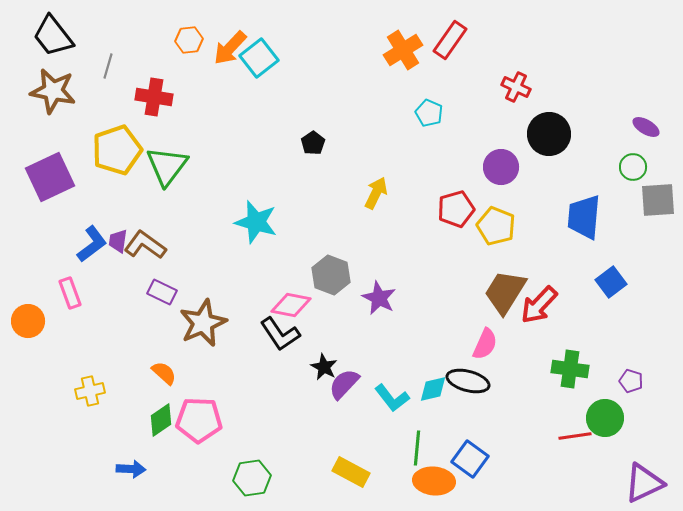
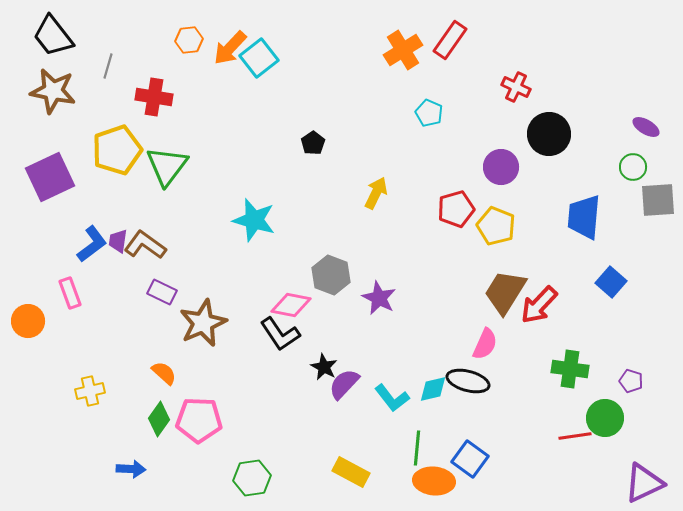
cyan star at (256, 222): moved 2 px left, 2 px up
blue square at (611, 282): rotated 12 degrees counterclockwise
green diamond at (161, 420): moved 2 px left, 1 px up; rotated 20 degrees counterclockwise
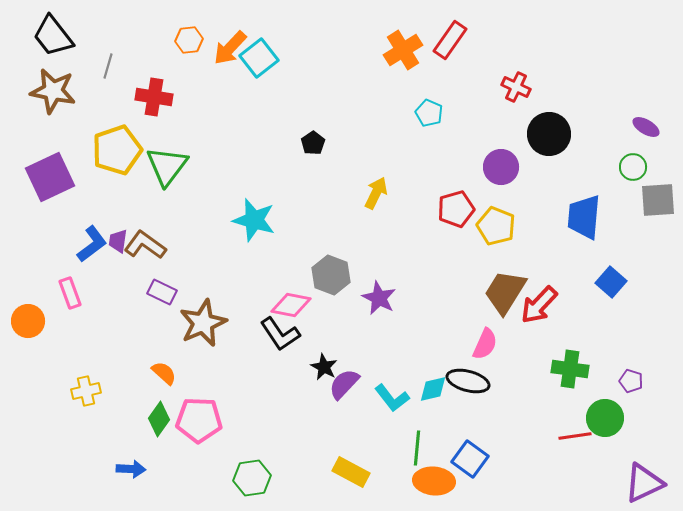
yellow cross at (90, 391): moved 4 px left
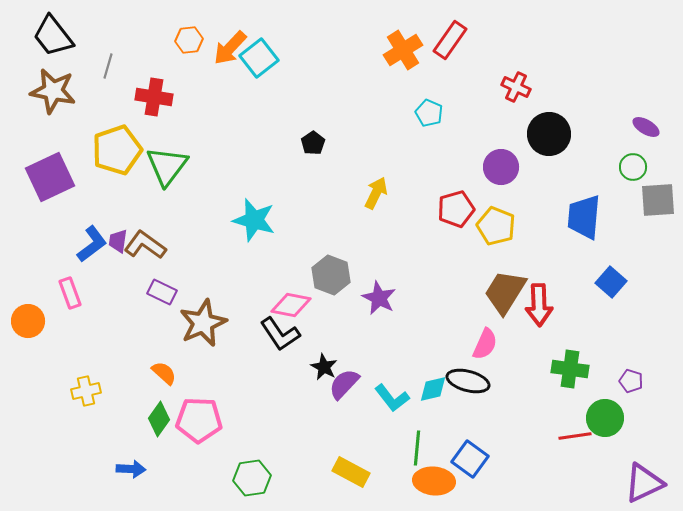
red arrow at (539, 305): rotated 45 degrees counterclockwise
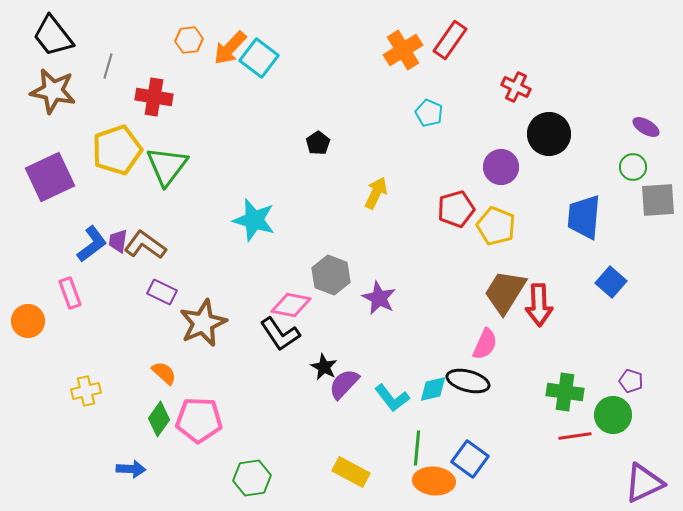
cyan square at (259, 58): rotated 15 degrees counterclockwise
black pentagon at (313, 143): moved 5 px right
green cross at (570, 369): moved 5 px left, 23 px down
green circle at (605, 418): moved 8 px right, 3 px up
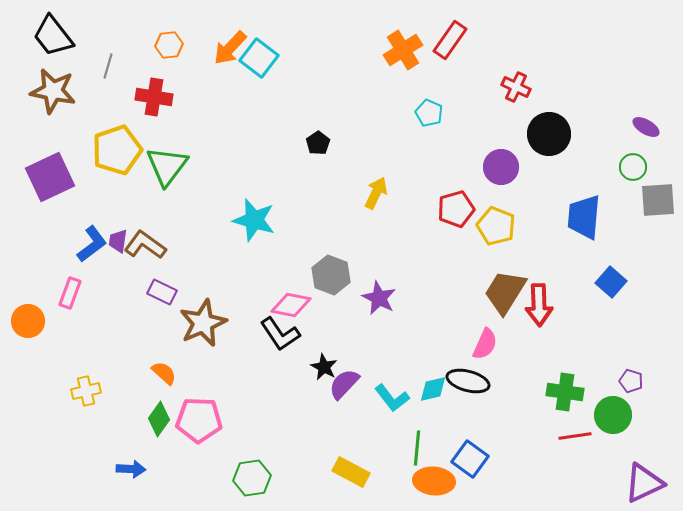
orange hexagon at (189, 40): moved 20 px left, 5 px down
pink rectangle at (70, 293): rotated 40 degrees clockwise
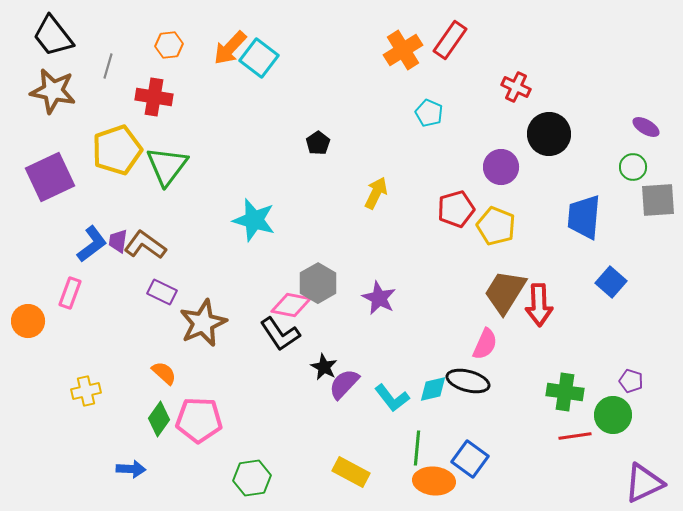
gray hexagon at (331, 275): moved 13 px left, 8 px down; rotated 9 degrees clockwise
